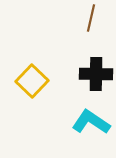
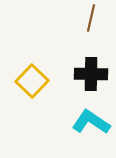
black cross: moved 5 px left
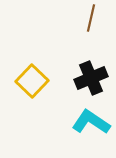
black cross: moved 4 px down; rotated 24 degrees counterclockwise
